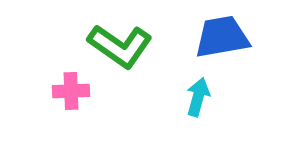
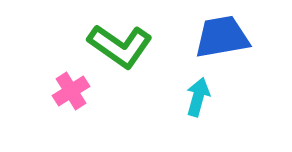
pink cross: rotated 30 degrees counterclockwise
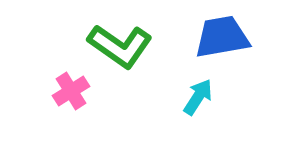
cyan arrow: rotated 18 degrees clockwise
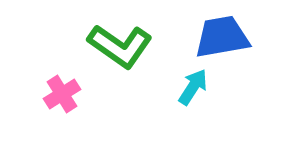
pink cross: moved 9 px left, 3 px down
cyan arrow: moved 5 px left, 10 px up
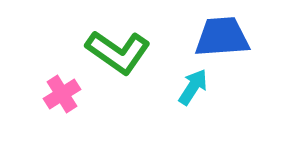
blue trapezoid: rotated 6 degrees clockwise
green L-shape: moved 2 px left, 6 px down
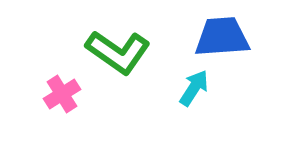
cyan arrow: moved 1 px right, 1 px down
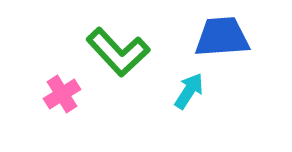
green L-shape: rotated 12 degrees clockwise
cyan arrow: moved 5 px left, 3 px down
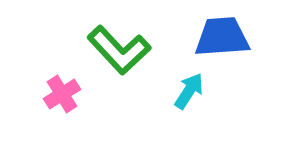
green L-shape: moved 1 px right, 2 px up
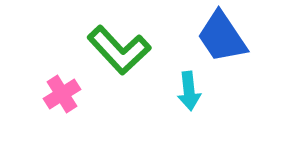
blue trapezoid: rotated 120 degrees counterclockwise
cyan arrow: rotated 141 degrees clockwise
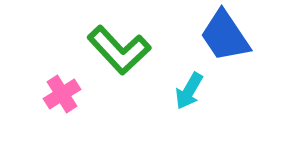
blue trapezoid: moved 3 px right, 1 px up
cyan arrow: rotated 36 degrees clockwise
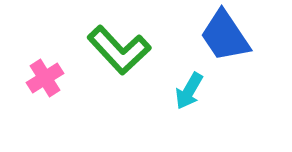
pink cross: moved 17 px left, 16 px up
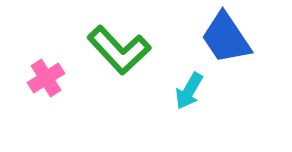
blue trapezoid: moved 1 px right, 2 px down
pink cross: moved 1 px right
